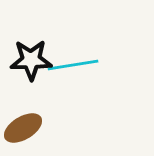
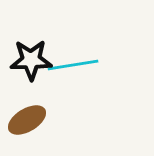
brown ellipse: moved 4 px right, 8 px up
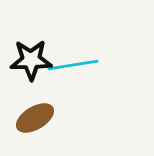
brown ellipse: moved 8 px right, 2 px up
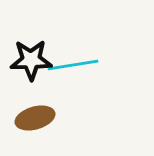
brown ellipse: rotated 15 degrees clockwise
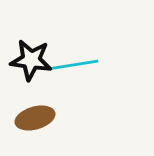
black star: rotated 9 degrees clockwise
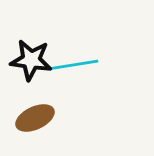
brown ellipse: rotated 9 degrees counterclockwise
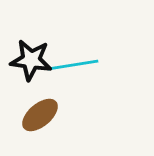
brown ellipse: moved 5 px right, 3 px up; rotated 15 degrees counterclockwise
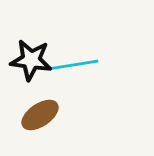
brown ellipse: rotated 6 degrees clockwise
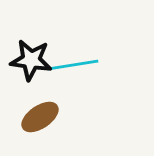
brown ellipse: moved 2 px down
